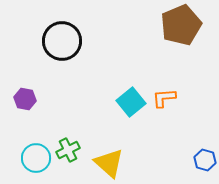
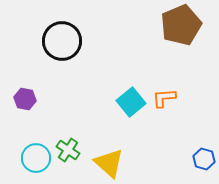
green cross: rotated 30 degrees counterclockwise
blue hexagon: moved 1 px left, 1 px up
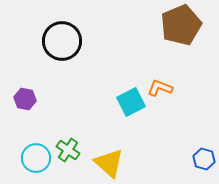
orange L-shape: moved 4 px left, 10 px up; rotated 25 degrees clockwise
cyan square: rotated 12 degrees clockwise
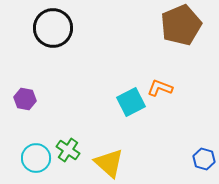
black circle: moved 9 px left, 13 px up
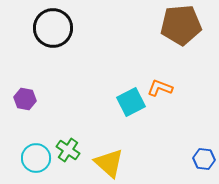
brown pentagon: rotated 18 degrees clockwise
blue hexagon: rotated 10 degrees counterclockwise
